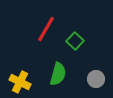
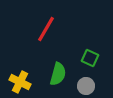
green square: moved 15 px right, 17 px down; rotated 18 degrees counterclockwise
gray circle: moved 10 px left, 7 px down
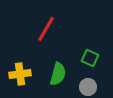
yellow cross: moved 8 px up; rotated 35 degrees counterclockwise
gray circle: moved 2 px right, 1 px down
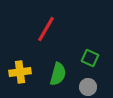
yellow cross: moved 2 px up
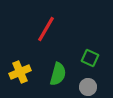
yellow cross: rotated 15 degrees counterclockwise
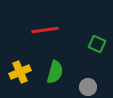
red line: moved 1 px left, 1 px down; rotated 52 degrees clockwise
green square: moved 7 px right, 14 px up
green semicircle: moved 3 px left, 2 px up
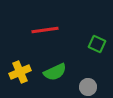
green semicircle: rotated 50 degrees clockwise
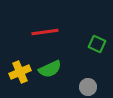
red line: moved 2 px down
green semicircle: moved 5 px left, 3 px up
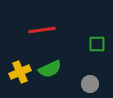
red line: moved 3 px left, 2 px up
green square: rotated 24 degrees counterclockwise
gray circle: moved 2 px right, 3 px up
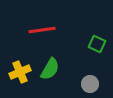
green square: rotated 24 degrees clockwise
green semicircle: rotated 35 degrees counterclockwise
